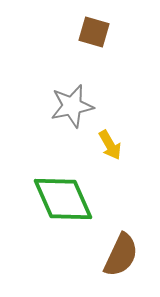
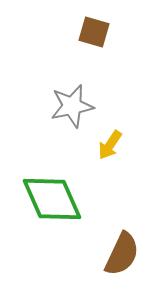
yellow arrow: rotated 64 degrees clockwise
green diamond: moved 11 px left
brown semicircle: moved 1 px right, 1 px up
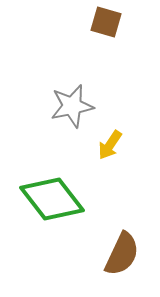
brown square: moved 12 px right, 10 px up
green diamond: rotated 14 degrees counterclockwise
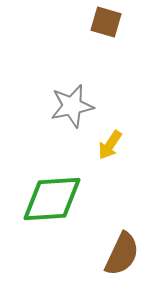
green diamond: rotated 56 degrees counterclockwise
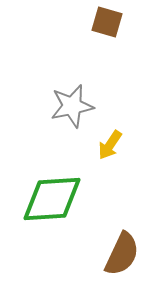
brown square: moved 1 px right
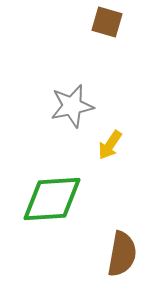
brown semicircle: rotated 15 degrees counterclockwise
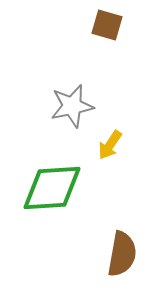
brown square: moved 3 px down
green diamond: moved 11 px up
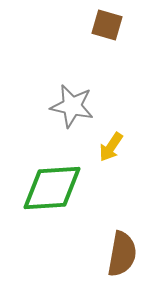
gray star: rotated 24 degrees clockwise
yellow arrow: moved 1 px right, 2 px down
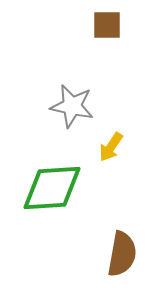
brown square: rotated 16 degrees counterclockwise
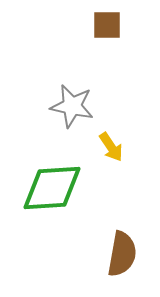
yellow arrow: rotated 68 degrees counterclockwise
